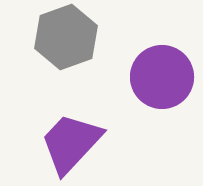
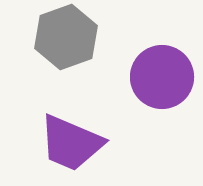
purple trapezoid: rotated 110 degrees counterclockwise
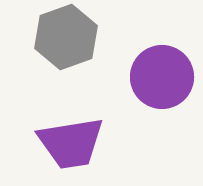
purple trapezoid: rotated 32 degrees counterclockwise
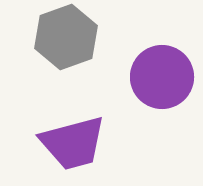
purple trapezoid: moved 2 px right; rotated 6 degrees counterclockwise
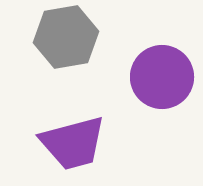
gray hexagon: rotated 10 degrees clockwise
